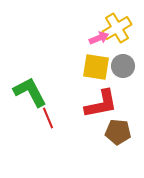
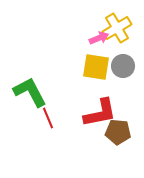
red L-shape: moved 1 px left, 9 px down
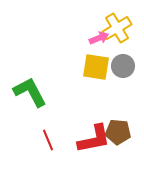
red L-shape: moved 6 px left, 26 px down
red line: moved 22 px down
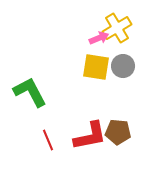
red L-shape: moved 4 px left, 3 px up
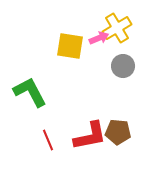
yellow square: moved 26 px left, 21 px up
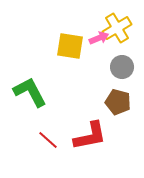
gray circle: moved 1 px left, 1 px down
brown pentagon: moved 30 px up; rotated 10 degrees clockwise
red line: rotated 25 degrees counterclockwise
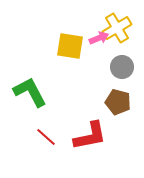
red line: moved 2 px left, 3 px up
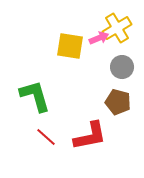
green L-shape: moved 5 px right, 4 px down; rotated 12 degrees clockwise
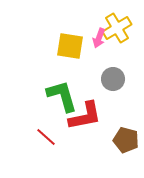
pink arrow: rotated 132 degrees clockwise
gray circle: moved 9 px left, 12 px down
green L-shape: moved 27 px right
brown pentagon: moved 8 px right, 38 px down
red L-shape: moved 5 px left, 20 px up
